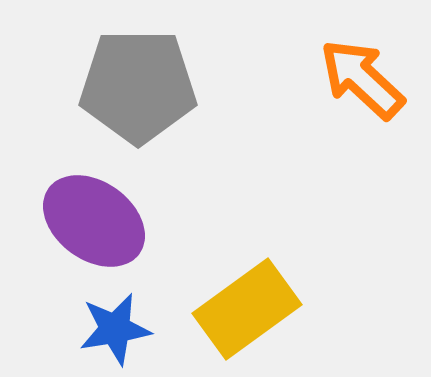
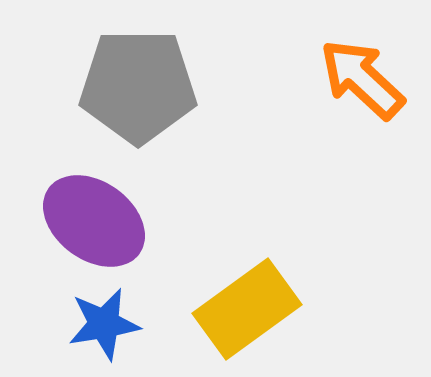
blue star: moved 11 px left, 5 px up
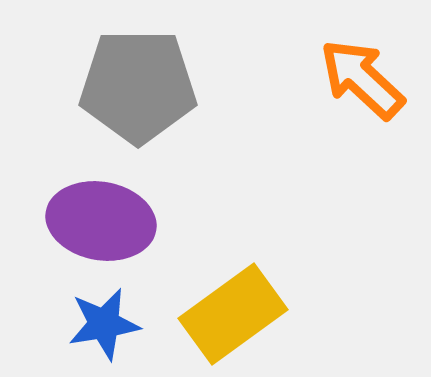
purple ellipse: moved 7 px right; rotated 26 degrees counterclockwise
yellow rectangle: moved 14 px left, 5 px down
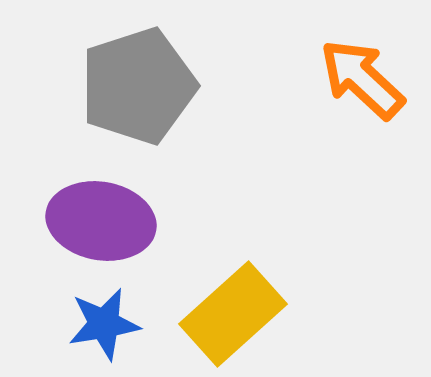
gray pentagon: rotated 18 degrees counterclockwise
yellow rectangle: rotated 6 degrees counterclockwise
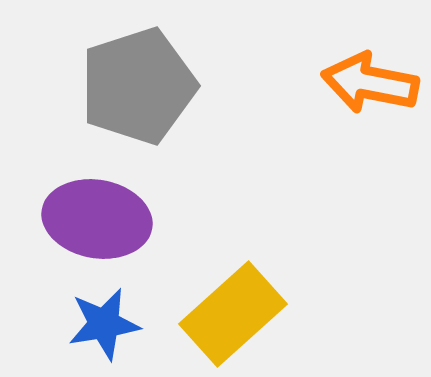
orange arrow: moved 8 px right, 4 px down; rotated 32 degrees counterclockwise
purple ellipse: moved 4 px left, 2 px up
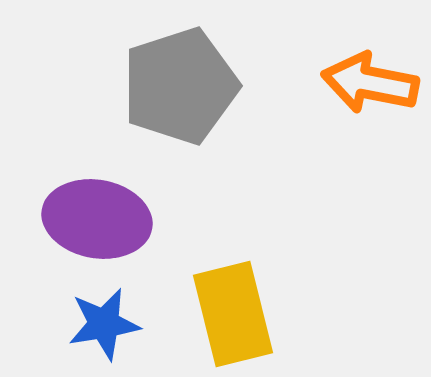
gray pentagon: moved 42 px right
yellow rectangle: rotated 62 degrees counterclockwise
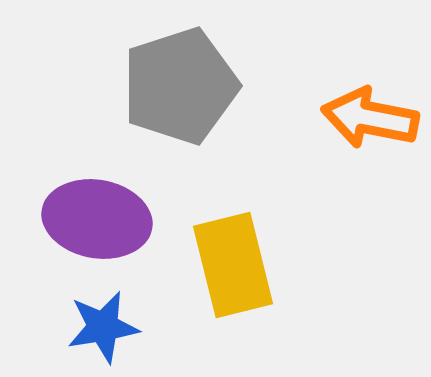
orange arrow: moved 35 px down
yellow rectangle: moved 49 px up
blue star: moved 1 px left, 3 px down
